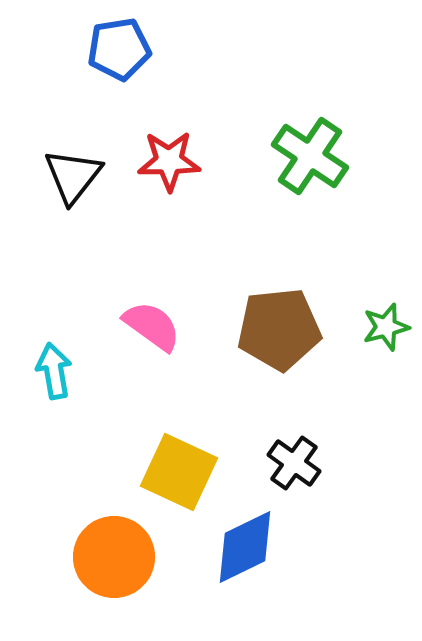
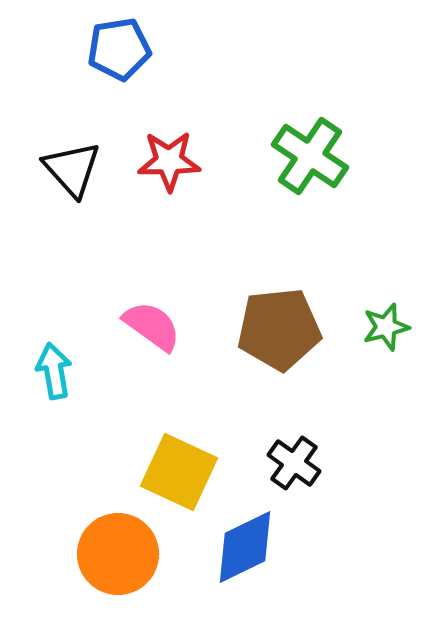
black triangle: moved 1 px left, 7 px up; rotated 20 degrees counterclockwise
orange circle: moved 4 px right, 3 px up
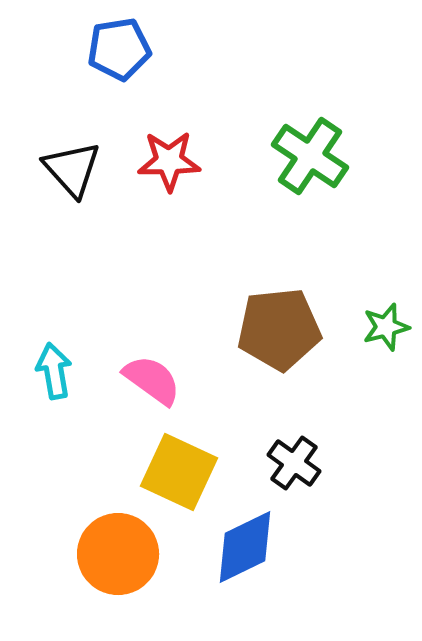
pink semicircle: moved 54 px down
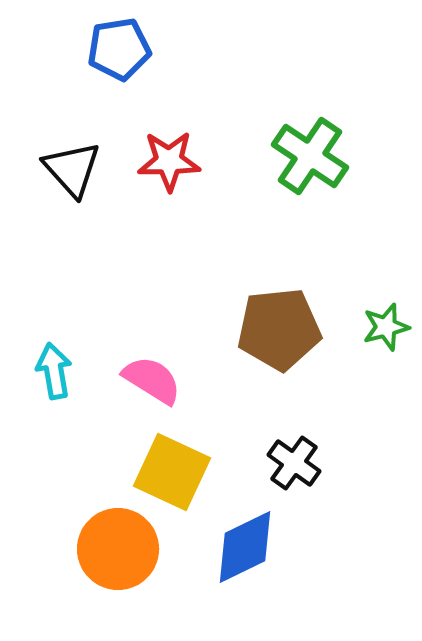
pink semicircle: rotated 4 degrees counterclockwise
yellow square: moved 7 px left
orange circle: moved 5 px up
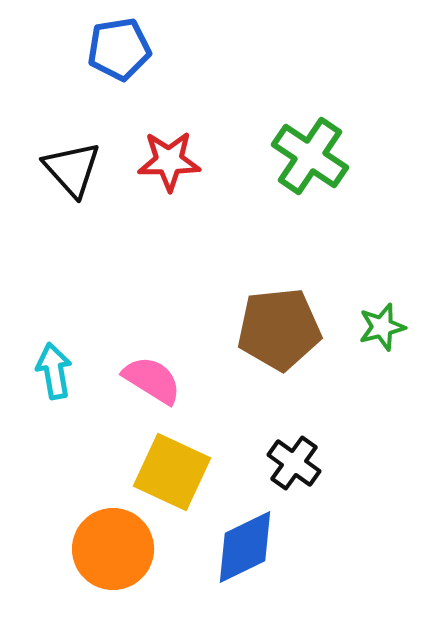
green star: moved 4 px left
orange circle: moved 5 px left
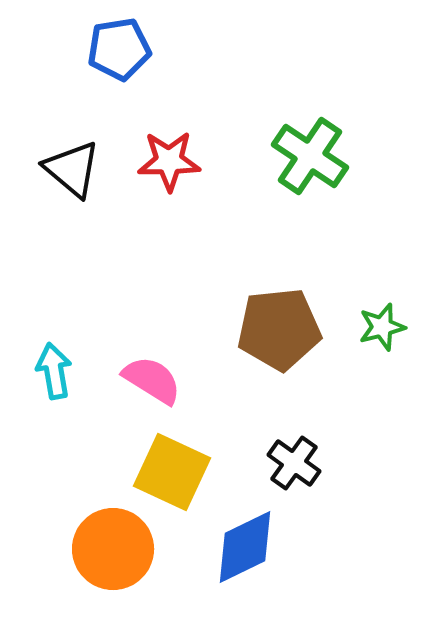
black triangle: rotated 8 degrees counterclockwise
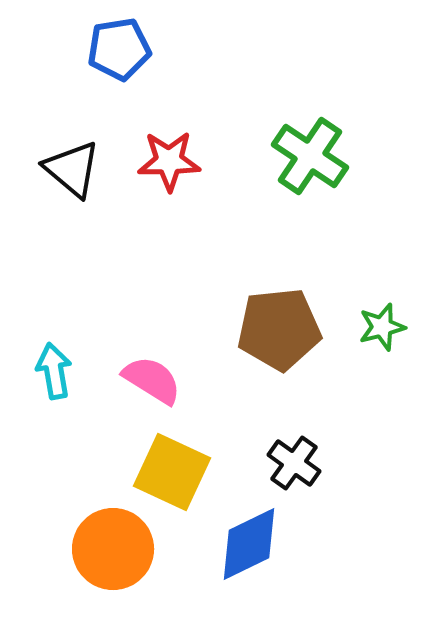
blue diamond: moved 4 px right, 3 px up
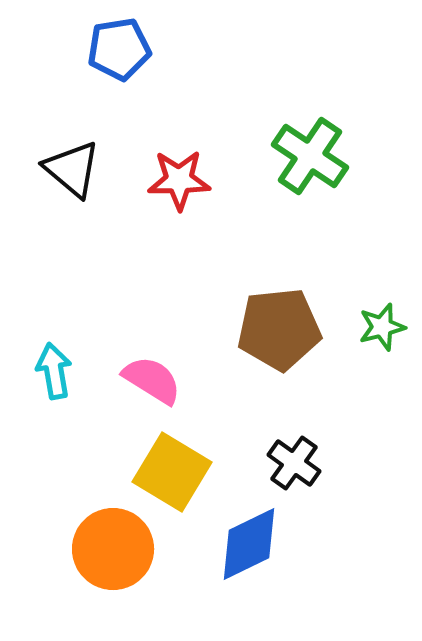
red star: moved 10 px right, 19 px down
yellow square: rotated 6 degrees clockwise
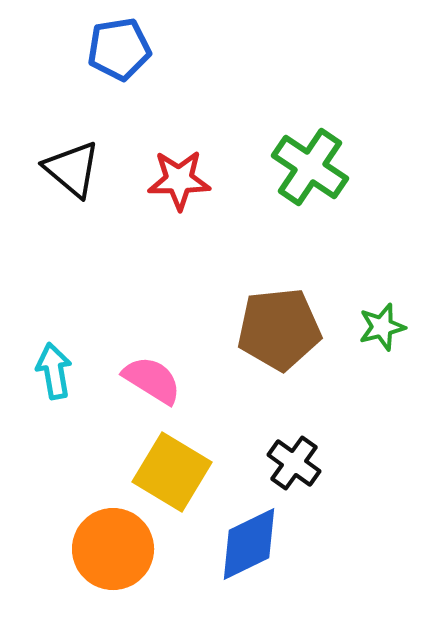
green cross: moved 11 px down
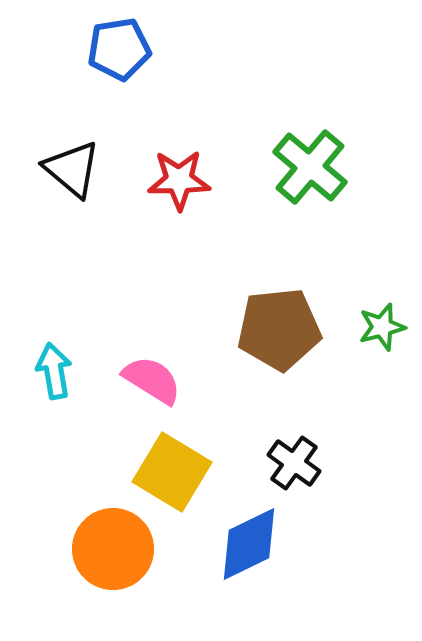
green cross: rotated 6 degrees clockwise
